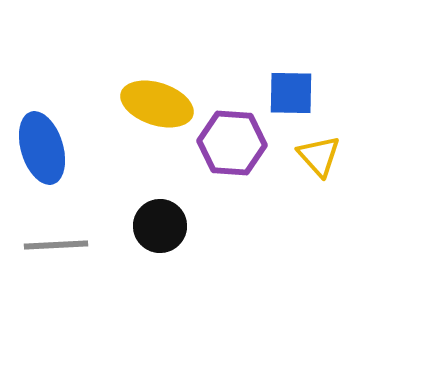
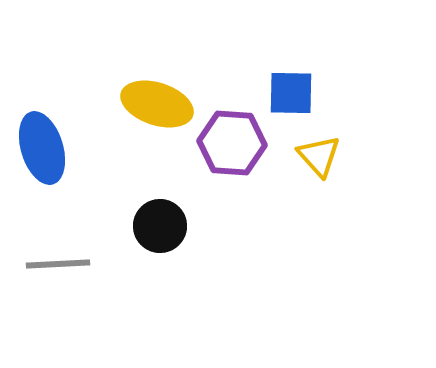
gray line: moved 2 px right, 19 px down
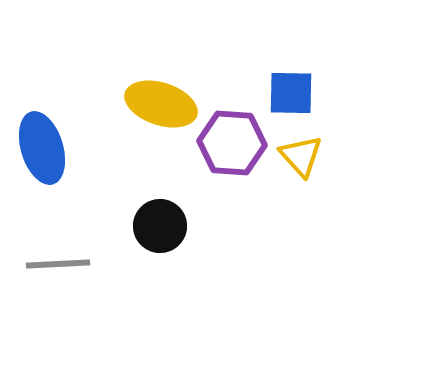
yellow ellipse: moved 4 px right
yellow triangle: moved 18 px left
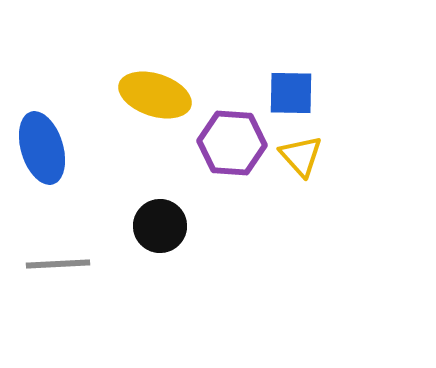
yellow ellipse: moved 6 px left, 9 px up
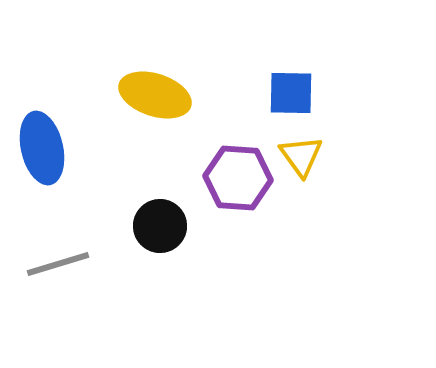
purple hexagon: moved 6 px right, 35 px down
blue ellipse: rotated 4 degrees clockwise
yellow triangle: rotated 6 degrees clockwise
gray line: rotated 14 degrees counterclockwise
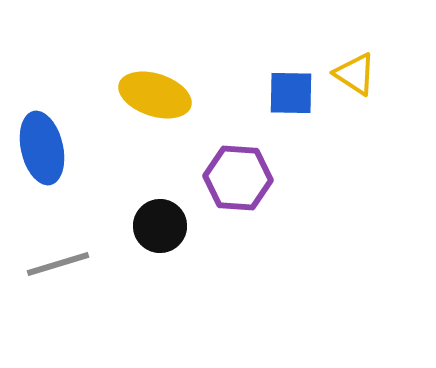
yellow triangle: moved 54 px right, 82 px up; rotated 21 degrees counterclockwise
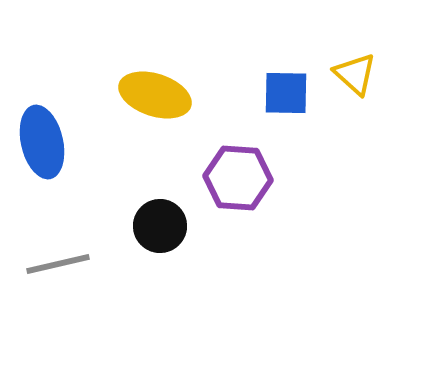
yellow triangle: rotated 9 degrees clockwise
blue square: moved 5 px left
blue ellipse: moved 6 px up
gray line: rotated 4 degrees clockwise
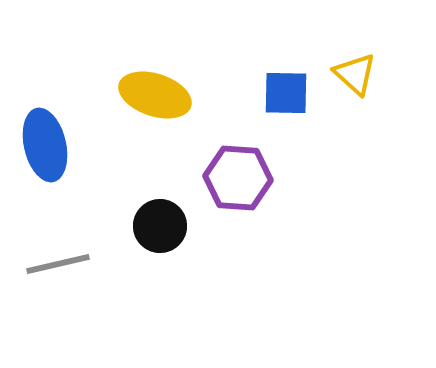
blue ellipse: moved 3 px right, 3 px down
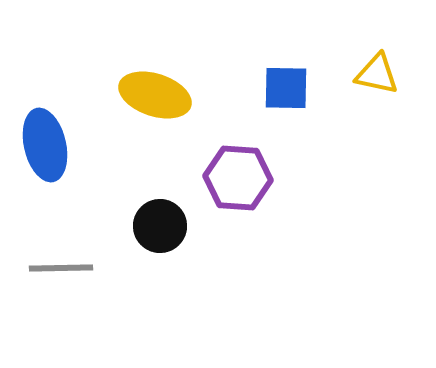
yellow triangle: moved 22 px right; rotated 30 degrees counterclockwise
blue square: moved 5 px up
gray line: moved 3 px right, 4 px down; rotated 12 degrees clockwise
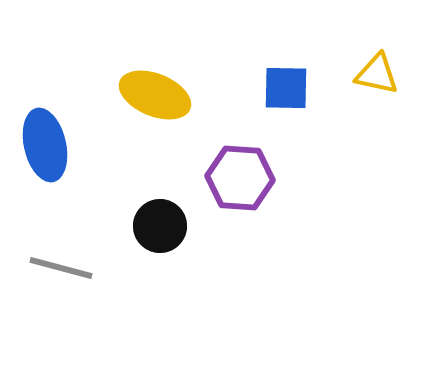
yellow ellipse: rotated 4 degrees clockwise
purple hexagon: moved 2 px right
gray line: rotated 16 degrees clockwise
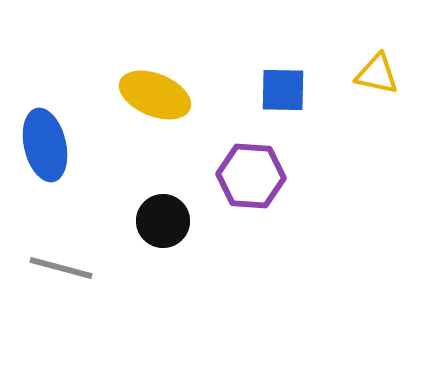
blue square: moved 3 px left, 2 px down
purple hexagon: moved 11 px right, 2 px up
black circle: moved 3 px right, 5 px up
